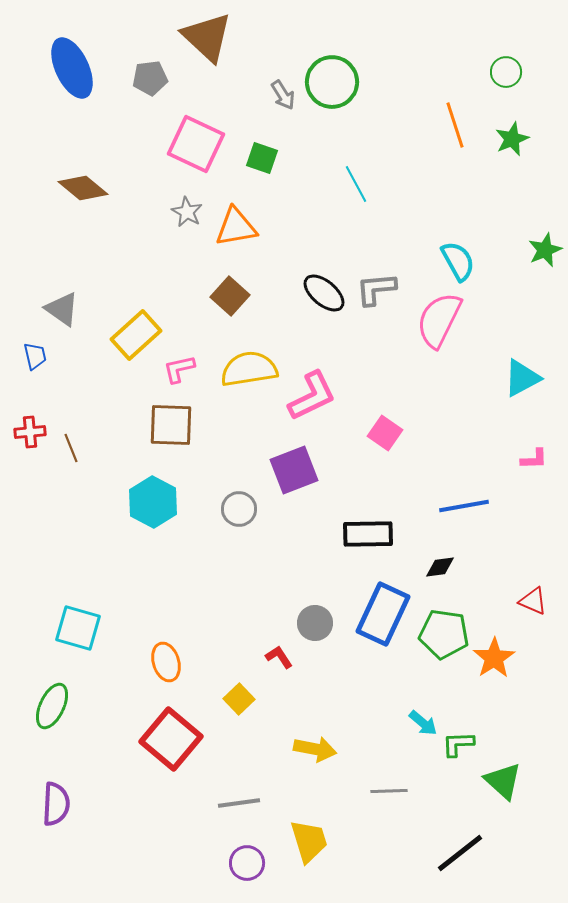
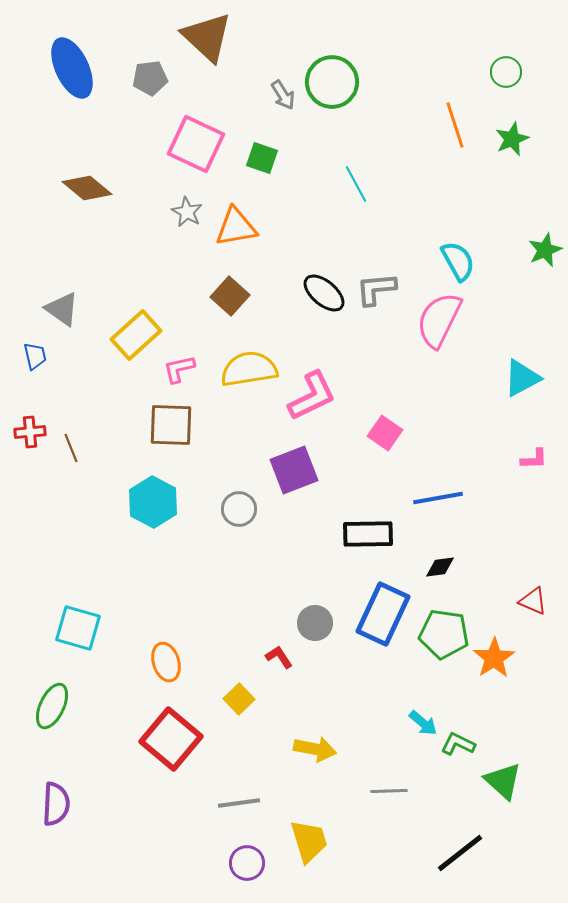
brown diamond at (83, 188): moved 4 px right
blue line at (464, 506): moved 26 px left, 8 px up
green L-shape at (458, 744): rotated 28 degrees clockwise
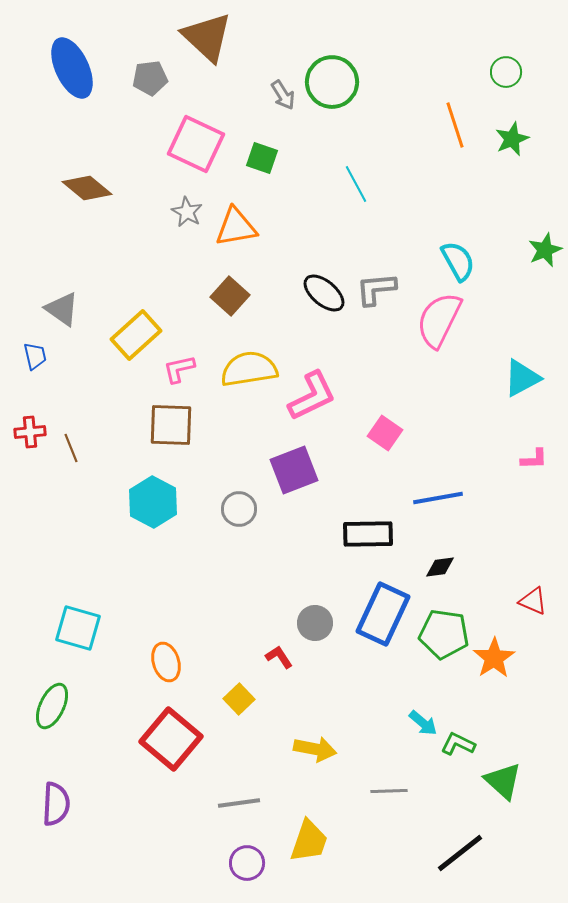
yellow trapezoid at (309, 841): rotated 36 degrees clockwise
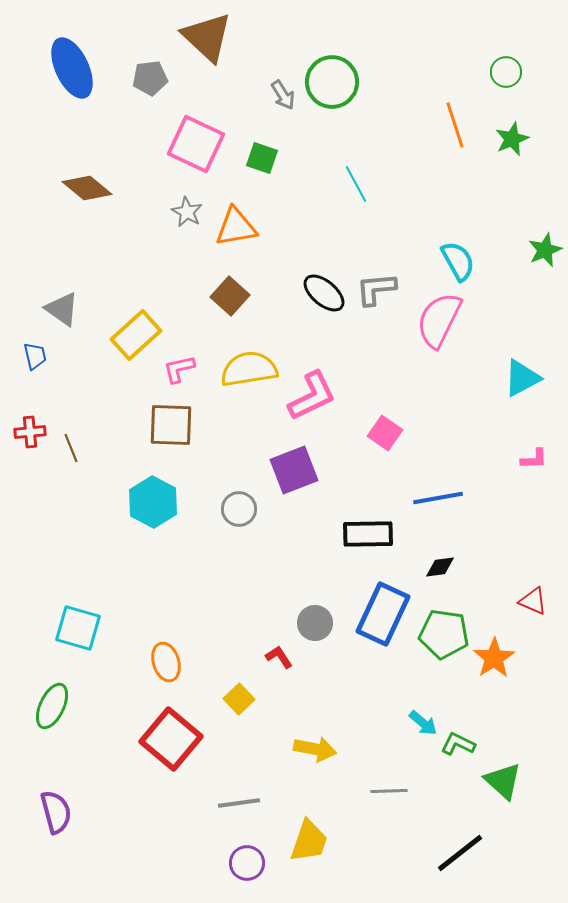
purple semicircle at (56, 804): moved 8 px down; rotated 18 degrees counterclockwise
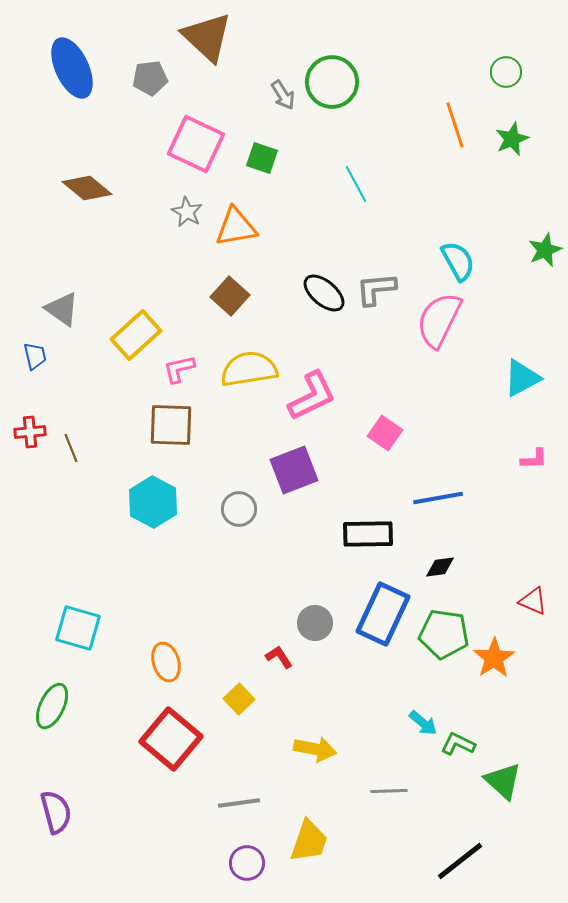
black line at (460, 853): moved 8 px down
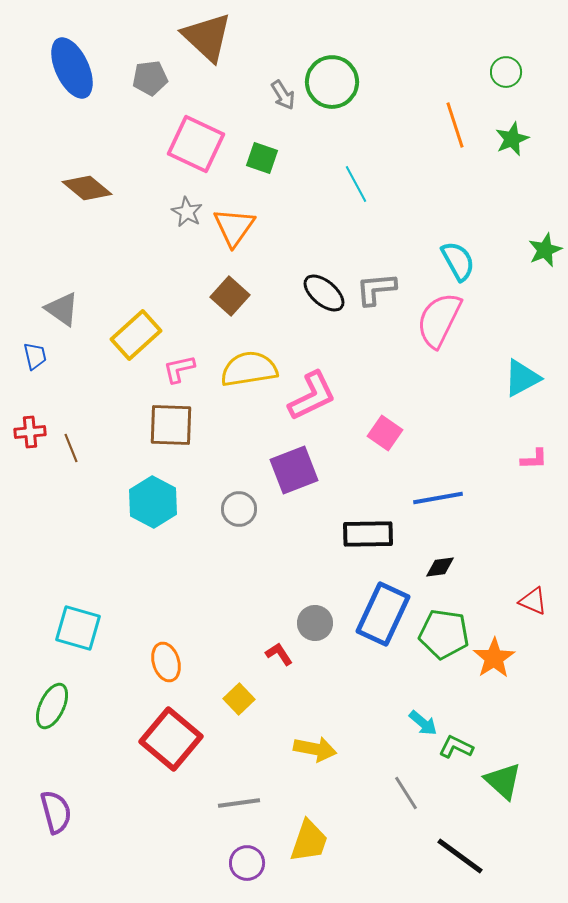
orange triangle at (236, 227): moved 2 px left; rotated 45 degrees counterclockwise
red L-shape at (279, 657): moved 3 px up
green L-shape at (458, 744): moved 2 px left, 3 px down
gray line at (389, 791): moved 17 px right, 2 px down; rotated 60 degrees clockwise
black line at (460, 861): moved 5 px up; rotated 74 degrees clockwise
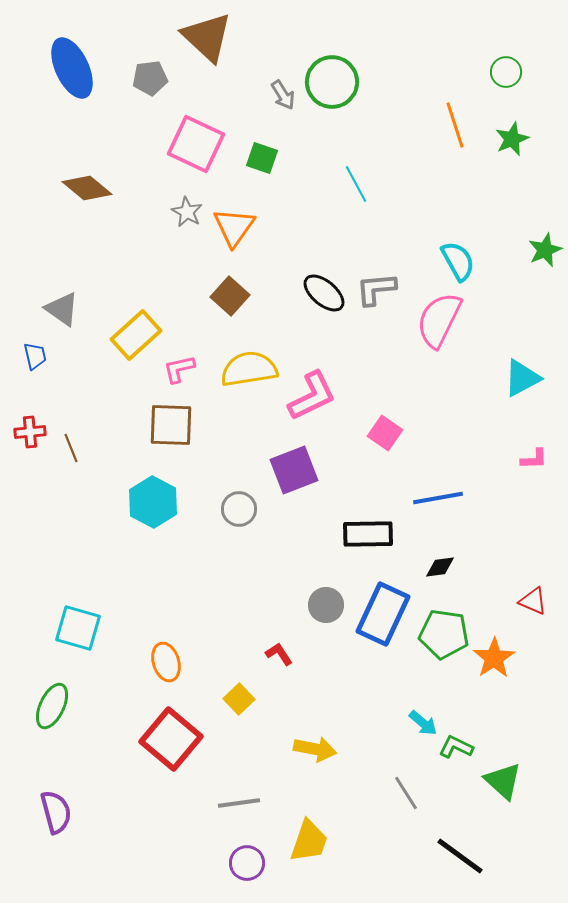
gray circle at (315, 623): moved 11 px right, 18 px up
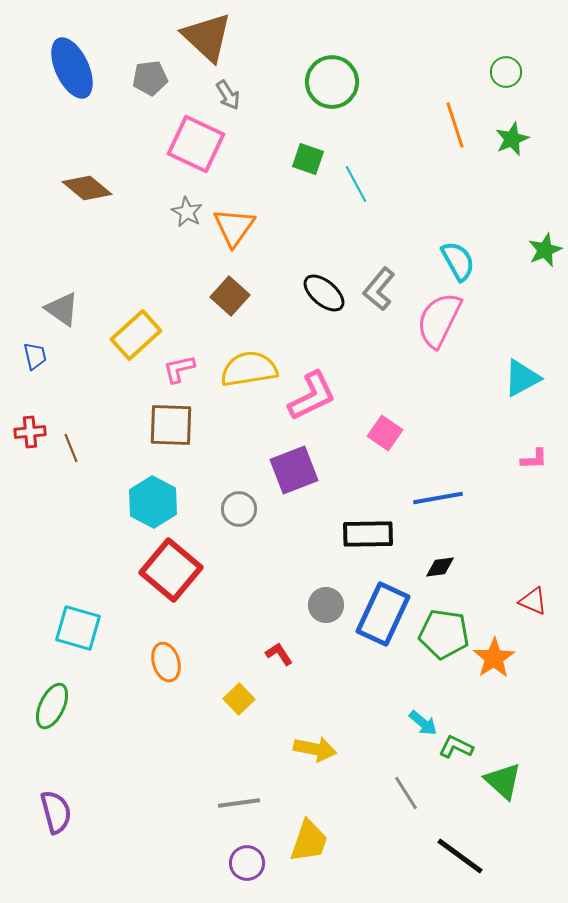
gray arrow at (283, 95): moved 55 px left
green square at (262, 158): moved 46 px right, 1 px down
gray L-shape at (376, 289): moved 3 px right; rotated 45 degrees counterclockwise
red square at (171, 739): moved 169 px up
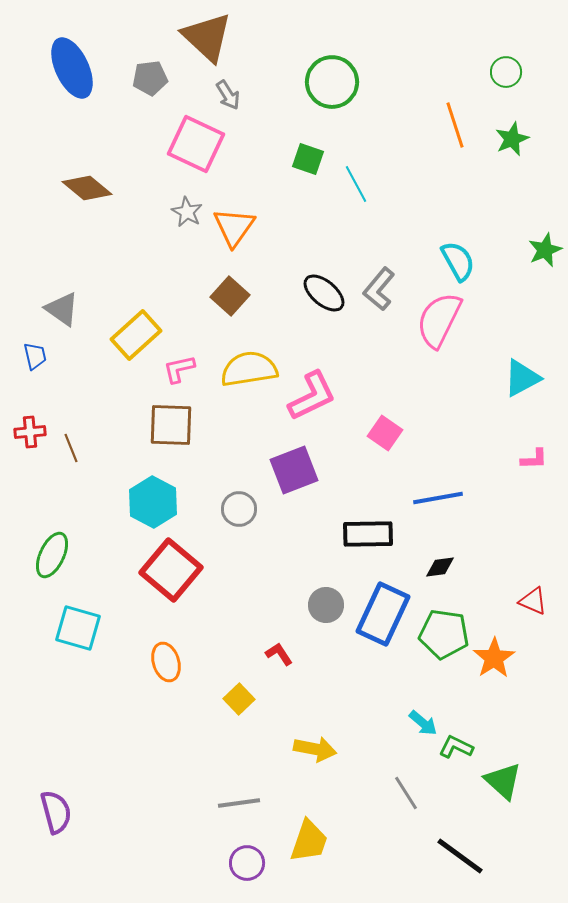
green ellipse at (52, 706): moved 151 px up
